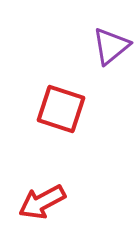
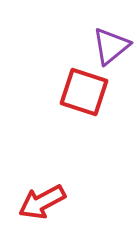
red square: moved 23 px right, 17 px up
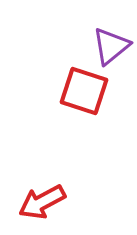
red square: moved 1 px up
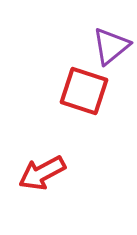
red arrow: moved 29 px up
